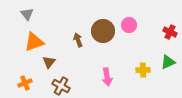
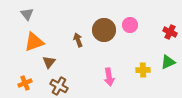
pink circle: moved 1 px right
brown circle: moved 1 px right, 1 px up
pink arrow: moved 2 px right
brown cross: moved 2 px left
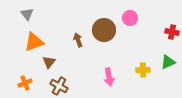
pink circle: moved 7 px up
red cross: moved 2 px right; rotated 16 degrees counterclockwise
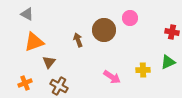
gray triangle: rotated 24 degrees counterclockwise
pink arrow: moved 3 px right; rotated 48 degrees counterclockwise
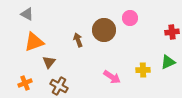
red cross: rotated 16 degrees counterclockwise
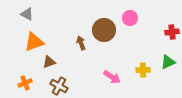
brown arrow: moved 3 px right, 3 px down
brown triangle: rotated 32 degrees clockwise
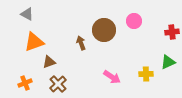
pink circle: moved 4 px right, 3 px down
yellow cross: moved 3 px right, 4 px down
brown cross: moved 1 px left, 2 px up; rotated 18 degrees clockwise
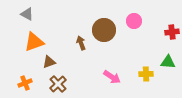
green triangle: rotated 28 degrees clockwise
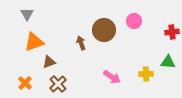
gray triangle: rotated 32 degrees clockwise
orange cross: rotated 24 degrees counterclockwise
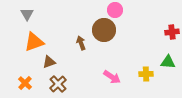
pink circle: moved 19 px left, 11 px up
